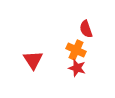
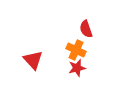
red triangle: rotated 10 degrees counterclockwise
red star: rotated 30 degrees counterclockwise
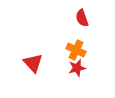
red semicircle: moved 4 px left, 11 px up
red triangle: moved 3 px down
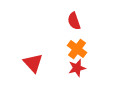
red semicircle: moved 8 px left, 3 px down
orange cross: moved 1 px right, 1 px up; rotated 12 degrees clockwise
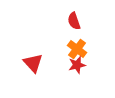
red star: moved 3 px up
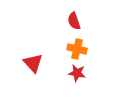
orange cross: rotated 24 degrees counterclockwise
red star: moved 8 px down; rotated 24 degrees clockwise
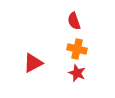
red triangle: rotated 45 degrees clockwise
red star: rotated 12 degrees clockwise
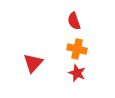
red triangle: rotated 20 degrees counterclockwise
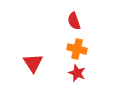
red triangle: rotated 15 degrees counterclockwise
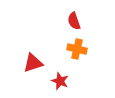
red triangle: rotated 45 degrees clockwise
red star: moved 17 px left, 8 px down
